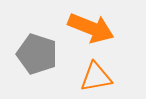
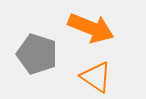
orange triangle: rotated 44 degrees clockwise
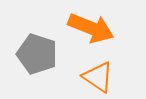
orange triangle: moved 2 px right
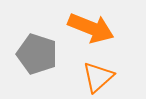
orange triangle: rotated 44 degrees clockwise
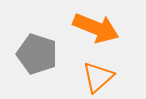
orange arrow: moved 5 px right
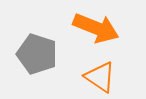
orange triangle: moved 2 px right; rotated 44 degrees counterclockwise
